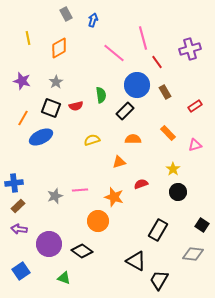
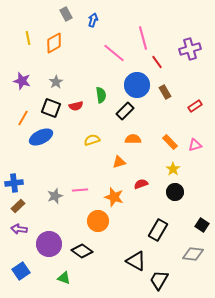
orange diamond at (59, 48): moved 5 px left, 5 px up
orange rectangle at (168, 133): moved 2 px right, 9 px down
black circle at (178, 192): moved 3 px left
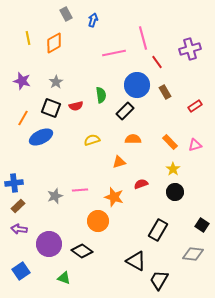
pink line at (114, 53): rotated 50 degrees counterclockwise
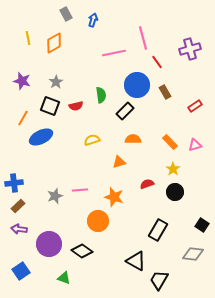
black square at (51, 108): moved 1 px left, 2 px up
red semicircle at (141, 184): moved 6 px right
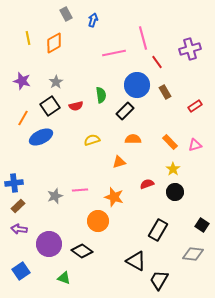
black square at (50, 106): rotated 36 degrees clockwise
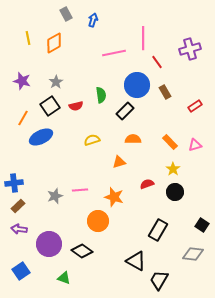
pink line at (143, 38): rotated 15 degrees clockwise
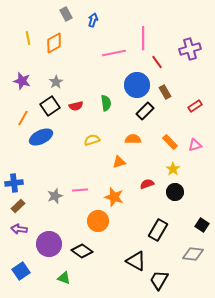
green semicircle at (101, 95): moved 5 px right, 8 px down
black rectangle at (125, 111): moved 20 px right
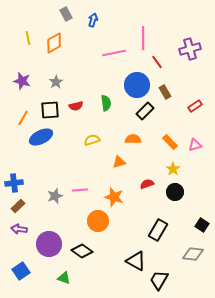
black square at (50, 106): moved 4 px down; rotated 30 degrees clockwise
